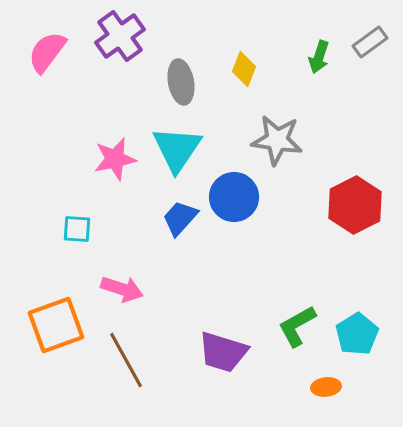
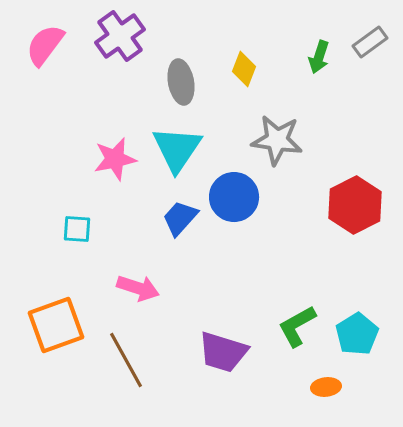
pink semicircle: moved 2 px left, 7 px up
pink arrow: moved 16 px right, 1 px up
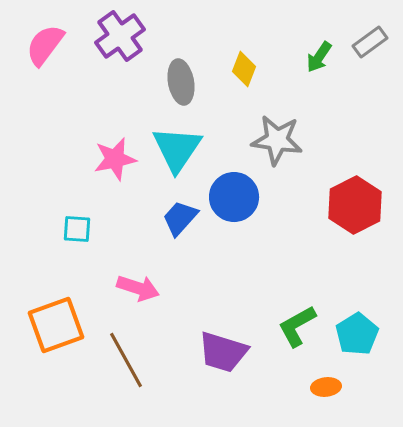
green arrow: rotated 16 degrees clockwise
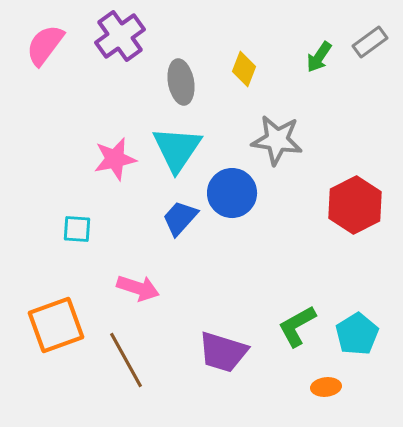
blue circle: moved 2 px left, 4 px up
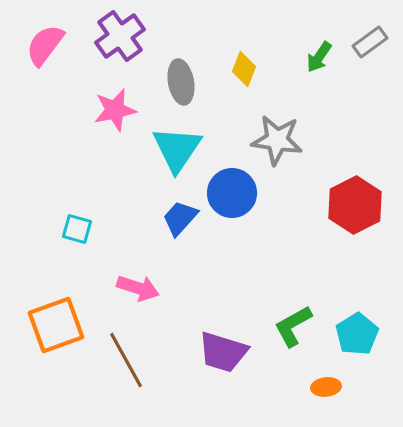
pink star: moved 49 px up
cyan square: rotated 12 degrees clockwise
green L-shape: moved 4 px left
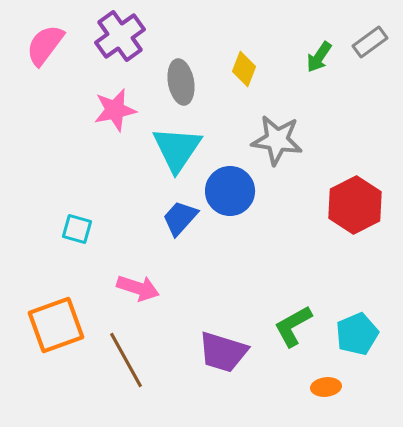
blue circle: moved 2 px left, 2 px up
cyan pentagon: rotated 9 degrees clockwise
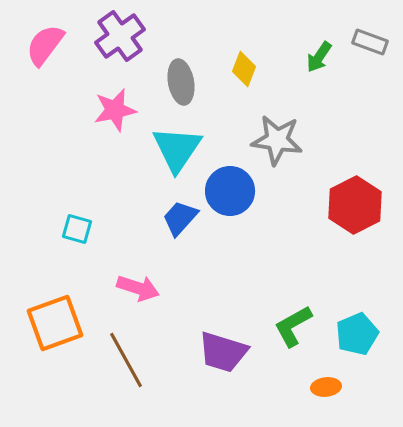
gray rectangle: rotated 56 degrees clockwise
orange square: moved 1 px left, 2 px up
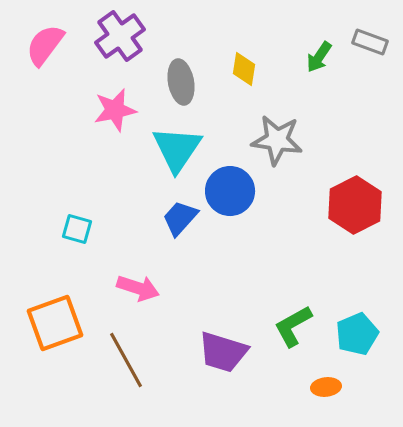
yellow diamond: rotated 12 degrees counterclockwise
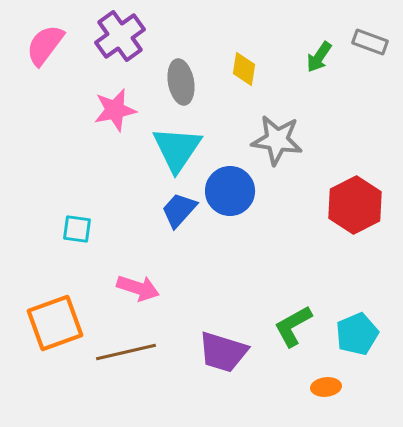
blue trapezoid: moved 1 px left, 8 px up
cyan square: rotated 8 degrees counterclockwise
brown line: moved 8 px up; rotated 74 degrees counterclockwise
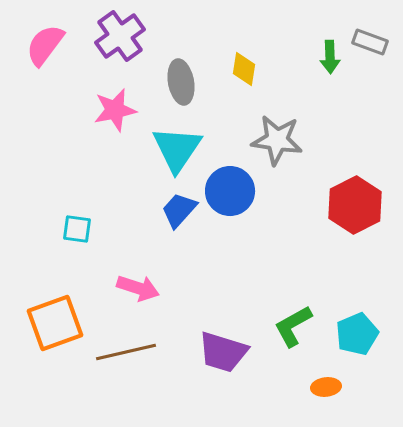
green arrow: moved 11 px right; rotated 36 degrees counterclockwise
